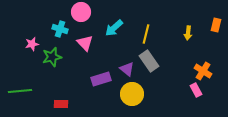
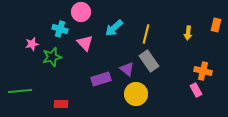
orange cross: rotated 18 degrees counterclockwise
yellow circle: moved 4 px right
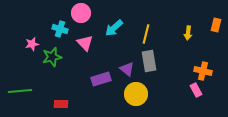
pink circle: moved 1 px down
gray rectangle: rotated 25 degrees clockwise
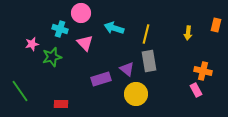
cyan arrow: rotated 60 degrees clockwise
green line: rotated 60 degrees clockwise
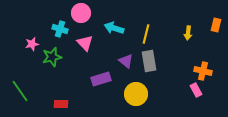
purple triangle: moved 1 px left, 8 px up
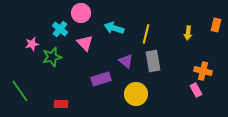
cyan cross: rotated 21 degrees clockwise
gray rectangle: moved 4 px right
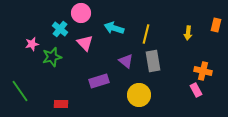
purple rectangle: moved 2 px left, 2 px down
yellow circle: moved 3 px right, 1 px down
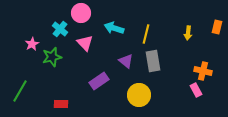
orange rectangle: moved 1 px right, 2 px down
pink star: rotated 16 degrees counterclockwise
purple rectangle: rotated 18 degrees counterclockwise
green line: rotated 65 degrees clockwise
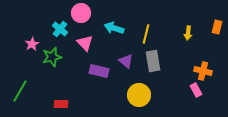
purple rectangle: moved 10 px up; rotated 48 degrees clockwise
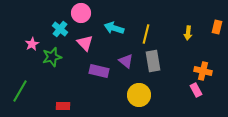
red rectangle: moved 2 px right, 2 px down
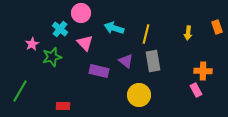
orange rectangle: rotated 32 degrees counterclockwise
orange cross: rotated 12 degrees counterclockwise
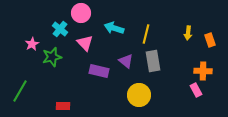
orange rectangle: moved 7 px left, 13 px down
